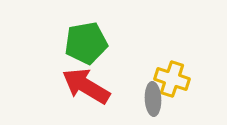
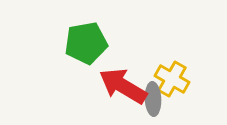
yellow cross: rotated 12 degrees clockwise
red arrow: moved 37 px right
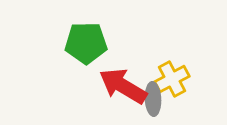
green pentagon: rotated 9 degrees clockwise
yellow cross: rotated 32 degrees clockwise
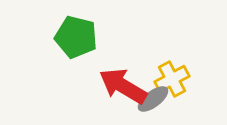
green pentagon: moved 10 px left, 6 px up; rotated 15 degrees clockwise
gray ellipse: rotated 56 degrees clockwise
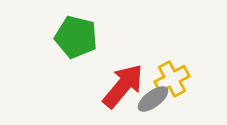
red arrow: rotated 99 degrees clockwise
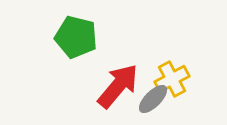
red arrow: moved 5 px left
gray ellipse: rotated 8 degrees counterclockwise
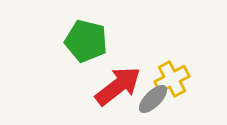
green pentagon: moved 10 px right, 4 px down
red arrow: rotated 12 degrees clockwise
